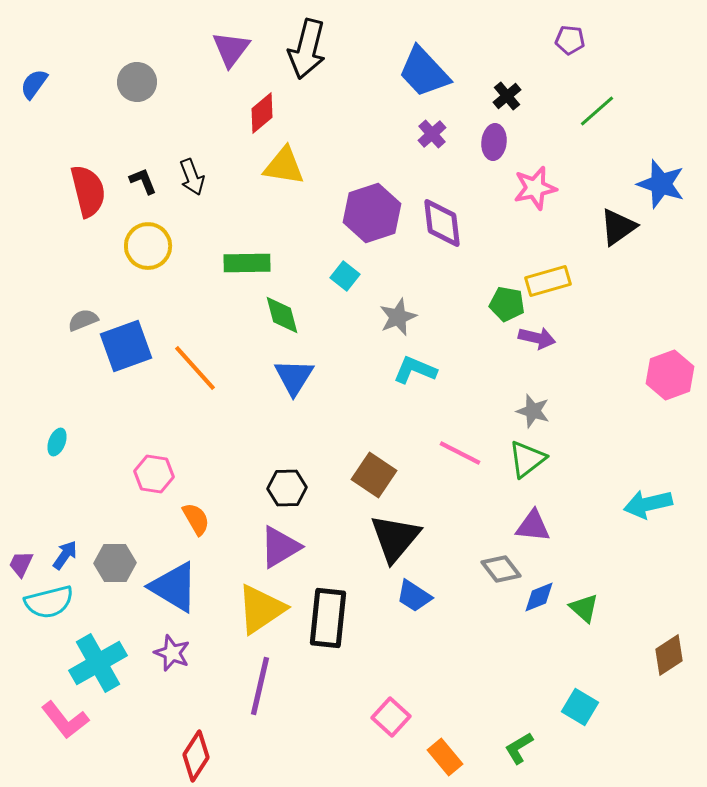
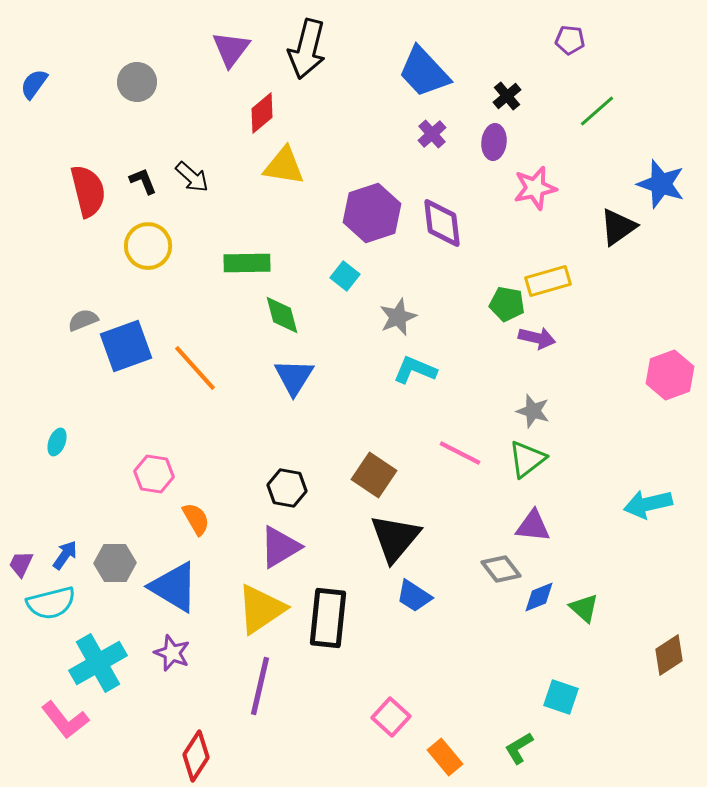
black arrow at (192, 177): rotated 27 degrees counterclockwise
black hexagon at (287, 488): rotated 12 degrees clockwise
cyan semicircle at (49, 602): moved 2 px right, 1 px down
cyan square at (580, 707): moved 19 px left, 10 px up; rotated 12 degrees counterclockwise
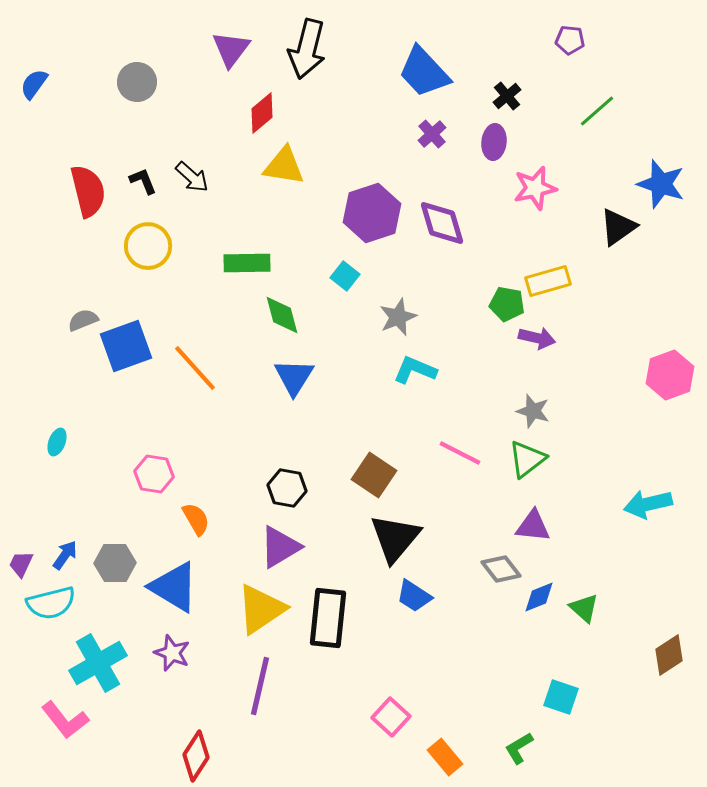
purple diamond at (442, 223): rotated 10 degrees counterclockwise
